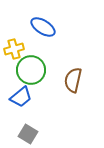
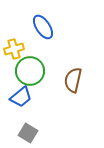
blue ellipse: rotated 25 degrees clockwise
green circle: moved 1 px left, 1 px down
gray square: moved 1 px up
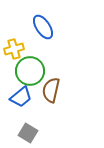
brown semicircle: moved 22 px left, 10 px down
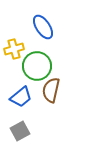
green circle: moved 7 px right, 5 px up
gray square: moved 8 px left, 2 px up; rotated 30 degrees clockwise
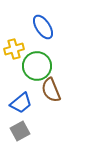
brown semicircle: rotated 35 degrees counterclockwise
blue trapezoid: moved 6 px down
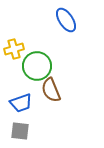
blue ellipse: moved 23 px right, 7 px up
blue trapezoid: rotated 20 degrees clockwise
gray square: rotated 36 degrees clockwise
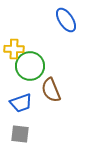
yellow cross: rotated 18 degrees clockwise
green circle: moved 7 px left
gray square: moved 3 px down
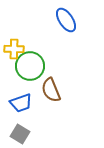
gray square: rotated 24 degrees clockwise
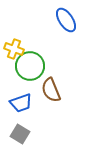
yellow cross: rotated 18 degrees clockwise
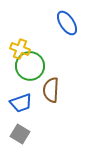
blue ellipse: moved 1 px right, 3 px down
yellow cross: moved 6 px right
brown semicircle: rotated 25 degrees clockwise
